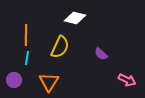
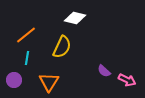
orange line: rotated 50 degrees clockwise
yellow semicircle: moved 2 px right
purple semicircle: moved 3 px right, 17 px down
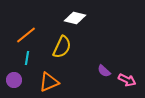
orange triangle: rotated 35 degrees clockwise
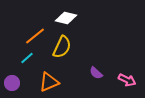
white diamond: moved 9 px left
orange line: moved 9 px right, 1 px down
cyan line: rotated 40 degrees clockwise
purple semicircle: moved 8 px left, 2 px down
purple circle: moved 2 px left, 3 px down
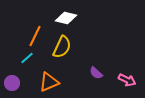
orange line: rotated 25 degrees counterclockwise
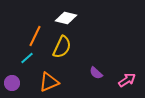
pink arrow: rotated 60 degrees counterclockwise
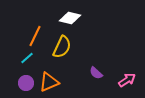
white diamond: moved 4 px right
purple circle: moved 14 px right
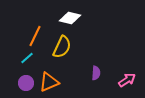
purple semicircle: rotated 128 degrees counterclockwise
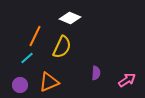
white diamond: rotated 10 degrees clockwise
purple circle: moved 6 px left, 2 px down
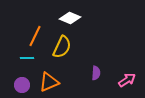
cyan line: rotated 40 degrees clockwise
purple circle: moved 2 px right
